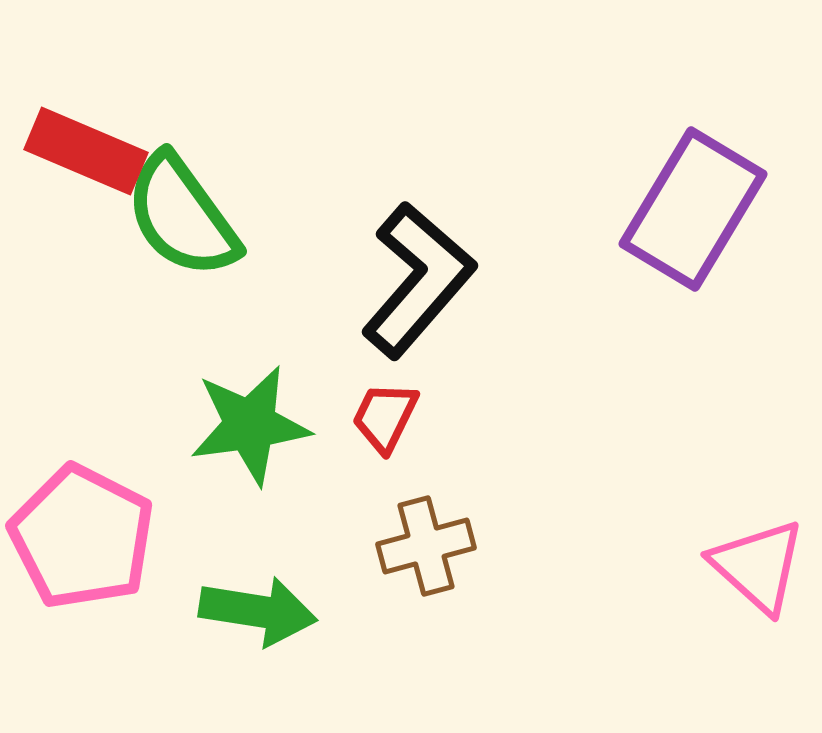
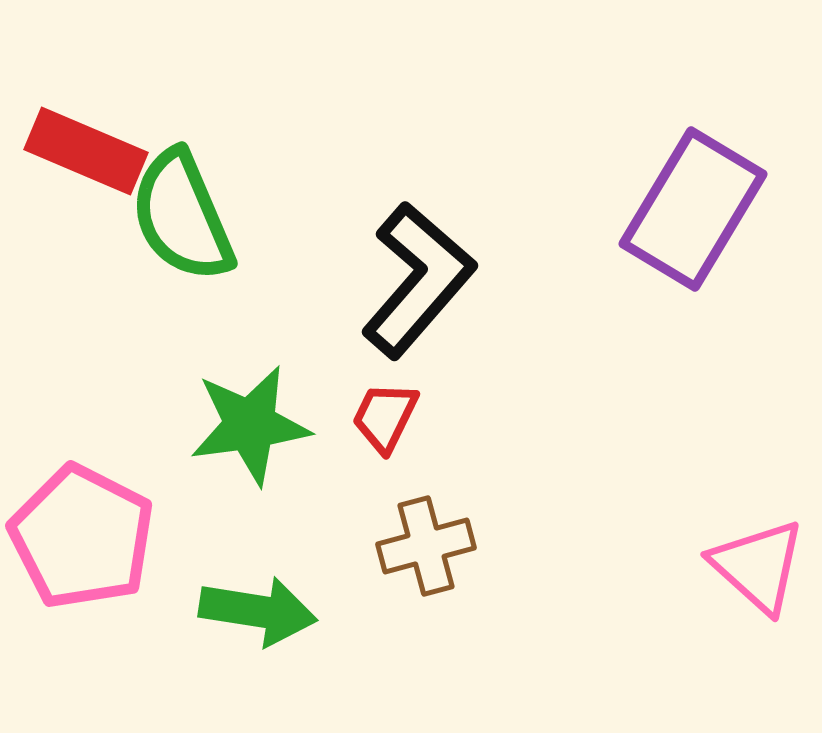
green semicircle: rotated 13 degrees clockwise
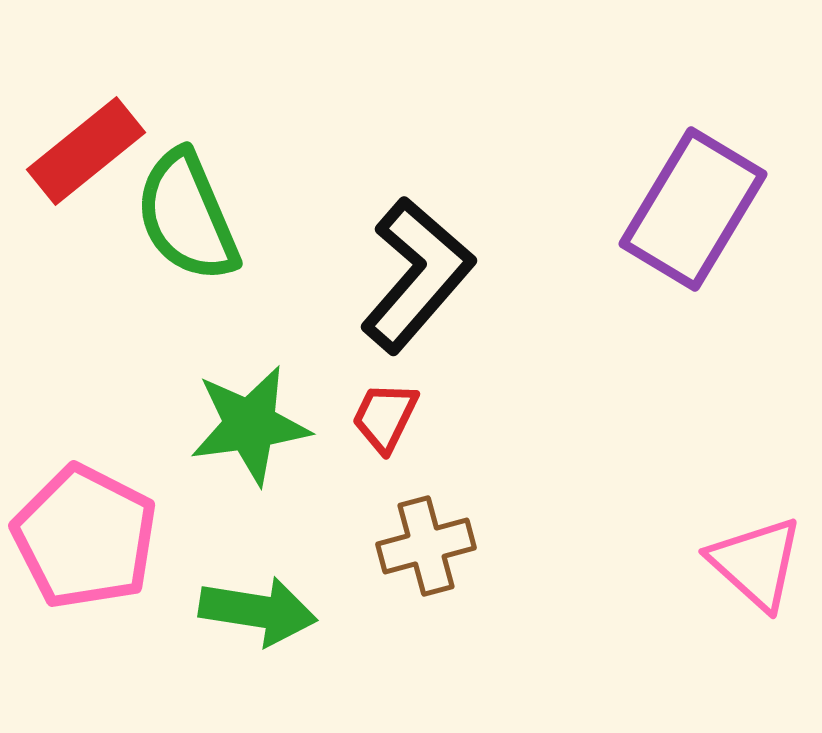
red rectangle: rotated 62 degrees counterclockwise
green semicircle: moved 5 px right
black L-shape: moved 1 px left, 5 px up
pink pentagon: moved 3 px right
pink triangle: moved 2 px left, 3 px up
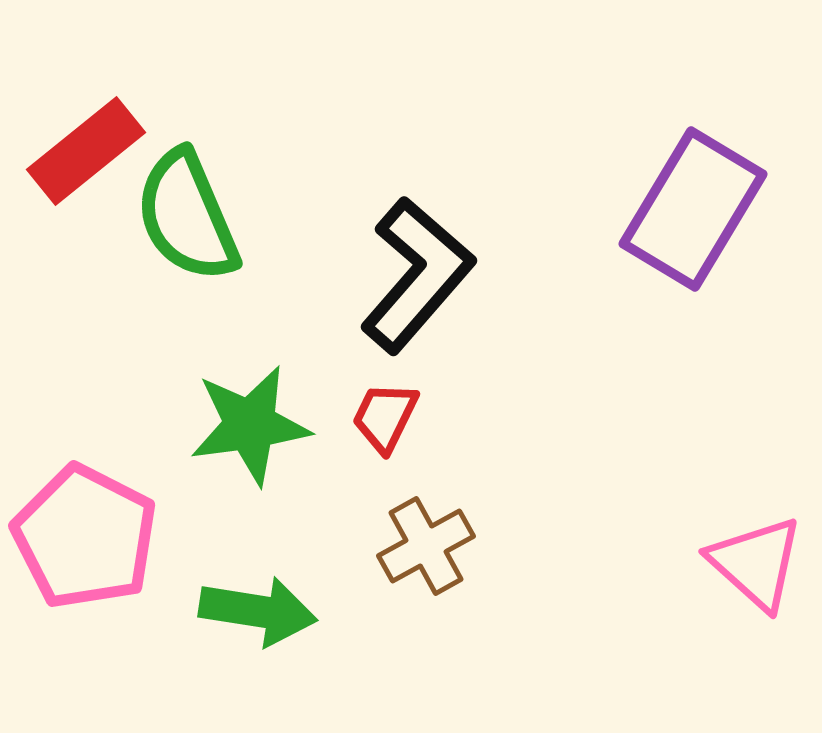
brown cross: rotated 14 degrees counterclockwise
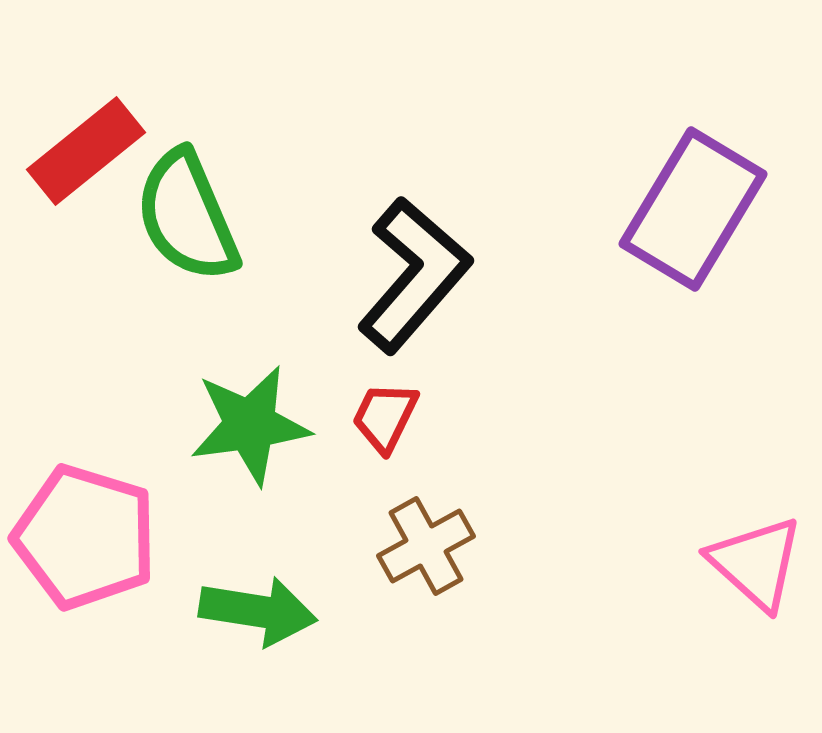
black L-shape: moved 3 px left
pink pentagon: rotated 10 degrees counterclockwise
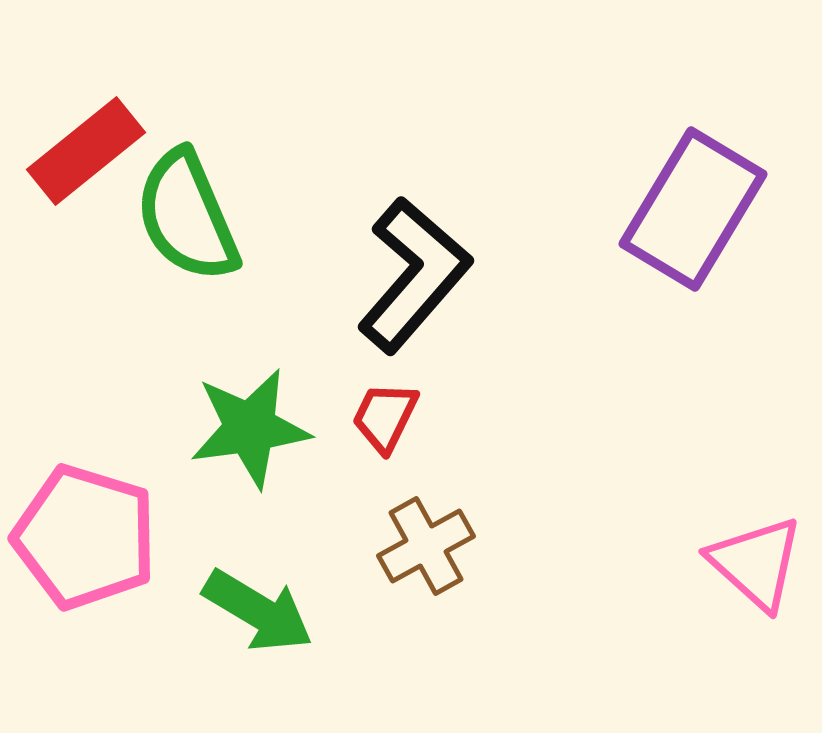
green star: moved 3 px down
green arrow: rotated 22 degrees clockwise
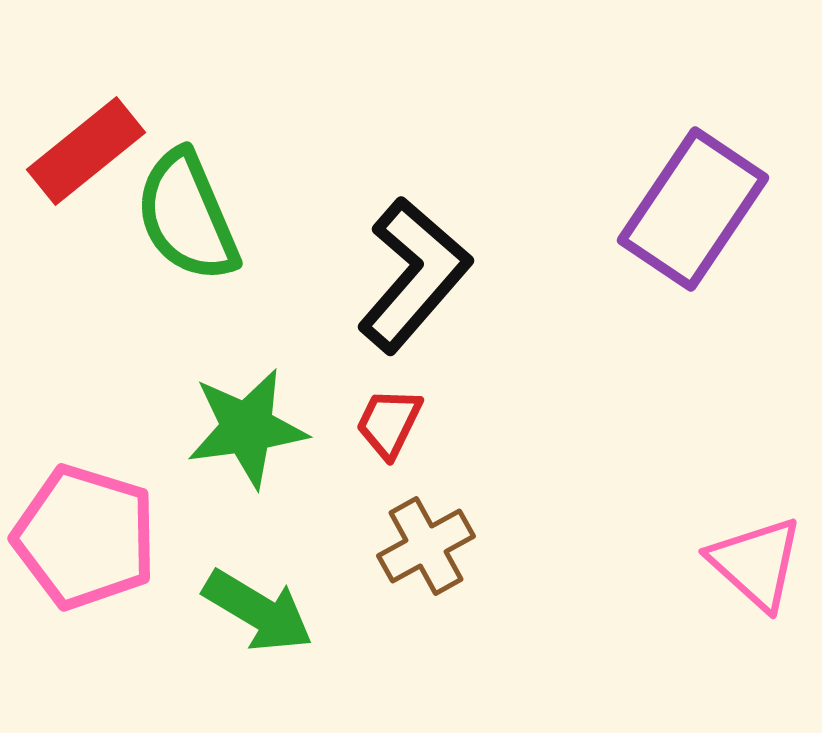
purple rectangle: rotated 3 degrees clockwise
red trapezoid: moved 4 px right, 6 px down
green star: moved 3 px left
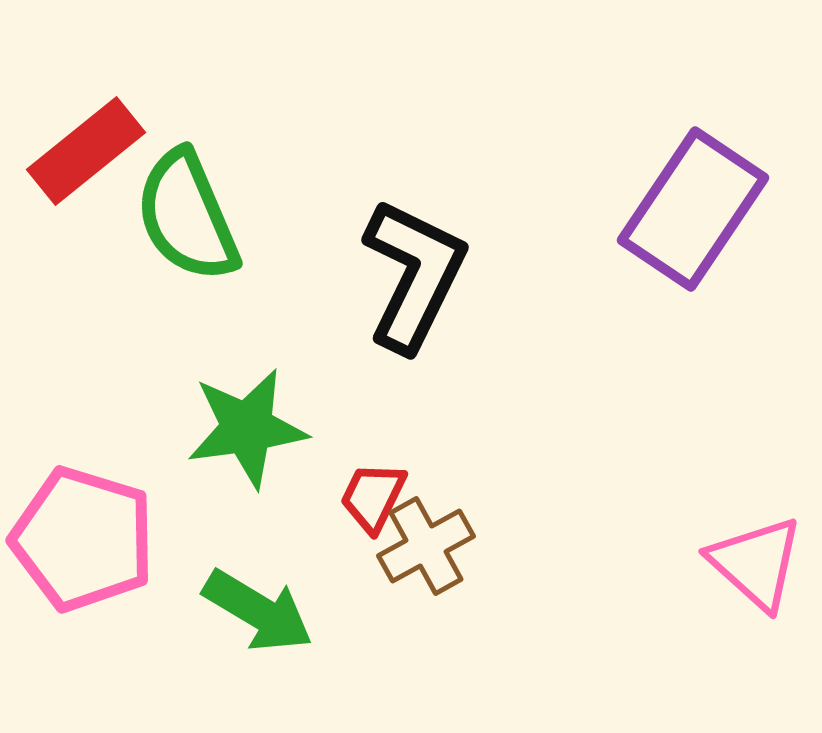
black L-shape: rotated 15 degrees counterclockwise
red trapezoid: moved 16 px left, 74 px down
pink pentagon: moved 2 px left, 2 px down
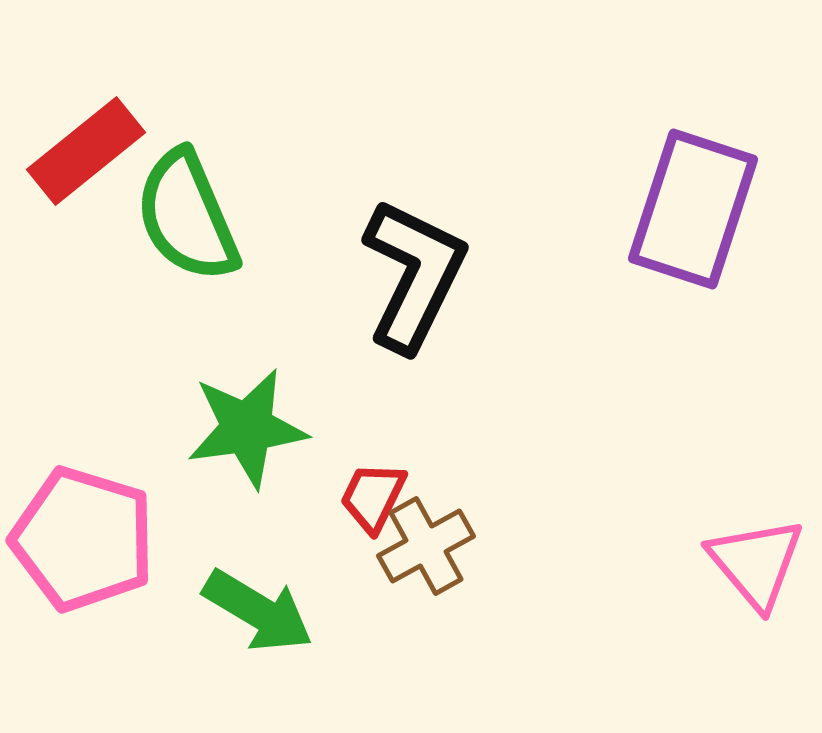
purple rectangle: rotated 16 degrees counterclockwise
pink triangle: rotated 8 degrees clockwise
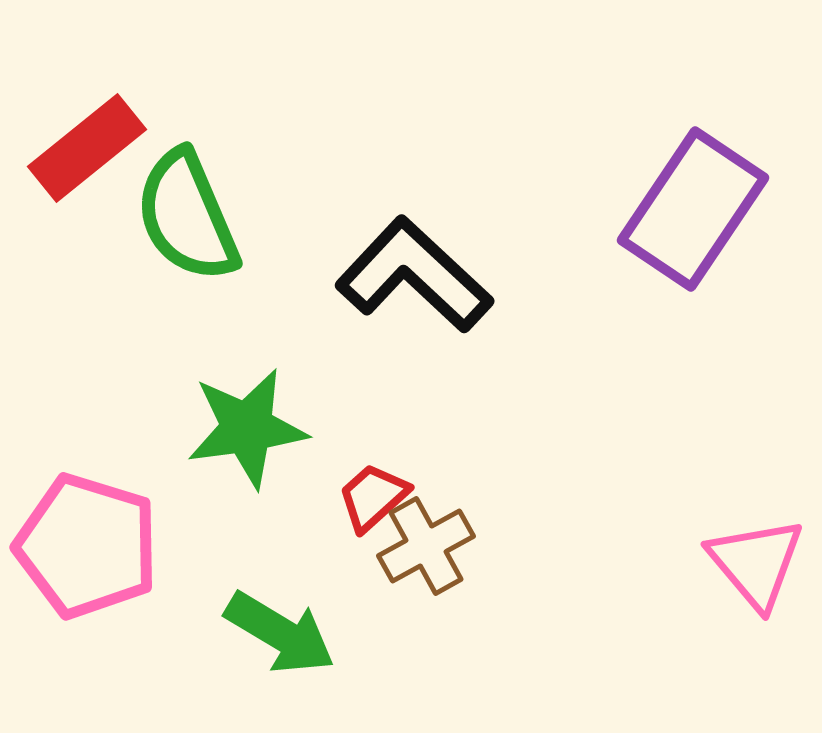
red rectangle: moved 1 px right, 3 px up
purple rectangle: rotated 16 degrees clockwise
black L-shape: rotated 73 degrees counterclockwise
red trapezoid: rotated 22 degrees clockwise
pink pentagon: moved 4 px right, 7 px down
green arrow: moved 22 px right, 22 px down
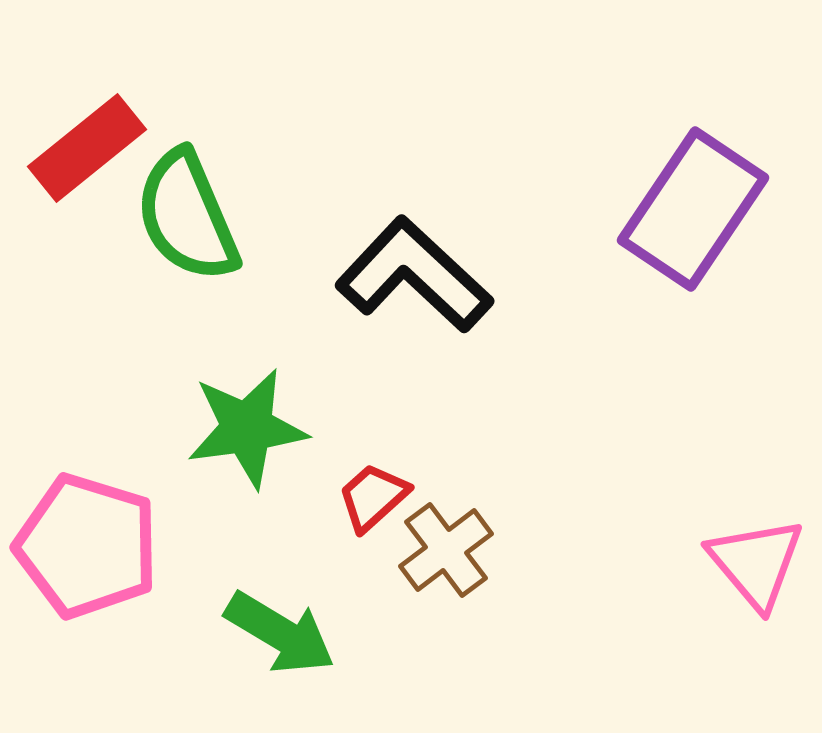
brown cross: moved 20 px right, 4 px down; rotated 8 degrees counterclockwise
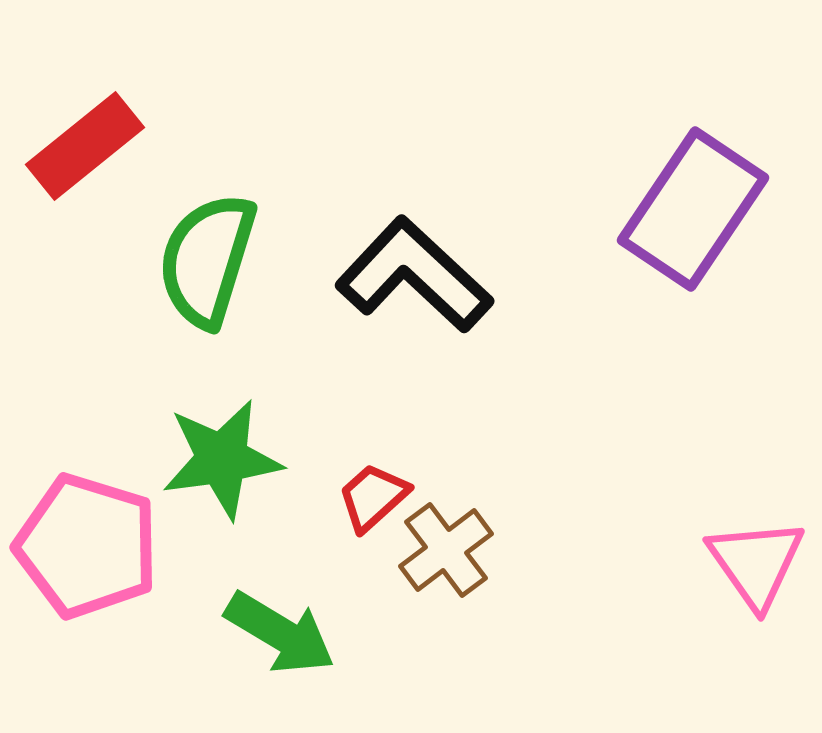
red rectangle: moved 2 px left, 2 px up
green semicircle: moved 20 px right, 44 px down; rotated 40 degrees clockwise
green star: moved 25 px left, 31 px down
pink triangle: rotated 5 degrees clockwise
